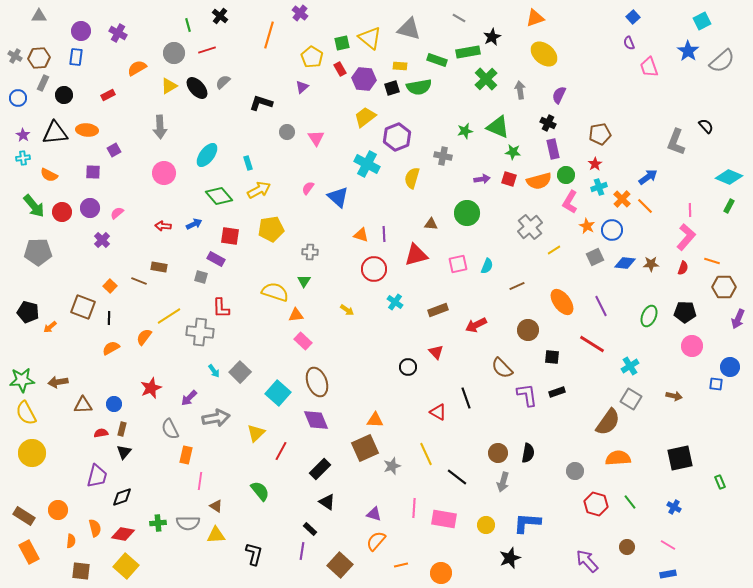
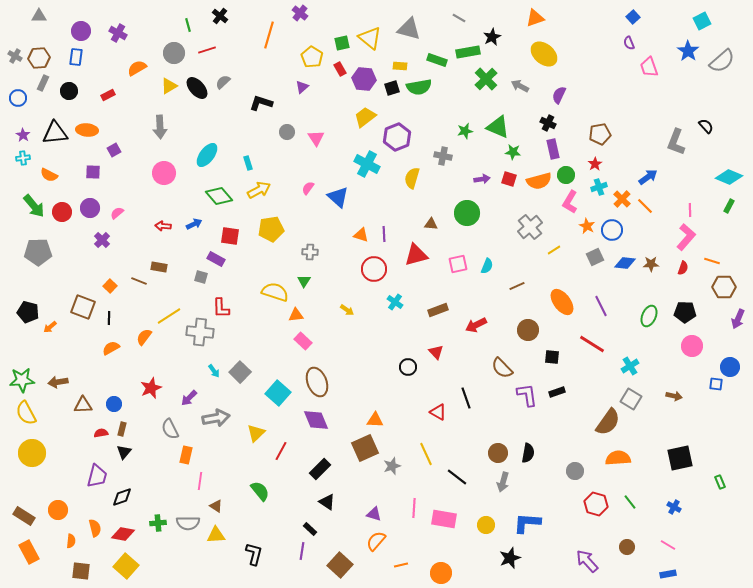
gray arrow at (520, 90): moved 4 px up; rotated 54 degrees counterclockwise
black circle at (64, 95): moved 5 px right, 4 px up
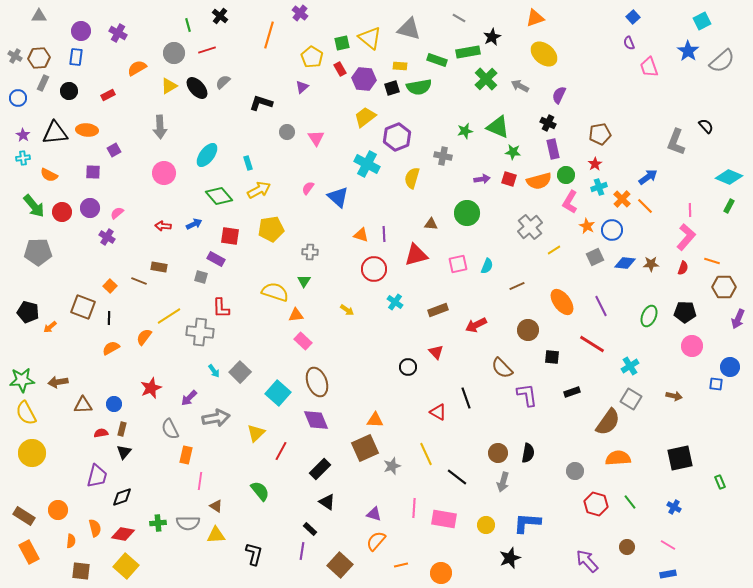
purple cross at (102, 240): moved 5 px right, 3 px up; rotated 14 degrees counterclockwise
black rectangle at (557, 392): moved 15 px right
